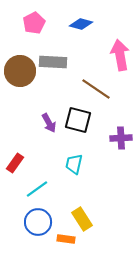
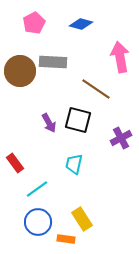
pink arrow: moved 2 px down
purple cross: rotated 25 degrees counterclockwise
red rectangle: rotated 72 degrees counterclockwise
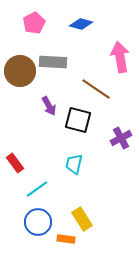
purple arrow: moved 17 px up
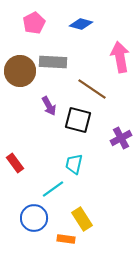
brown line: moved 4 px left
cyan line: moved 16 px right
blue circle: moved 4 px left, 4 px up
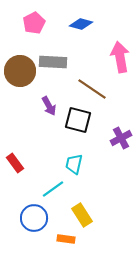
yellow rectangle: moved 4 px up
